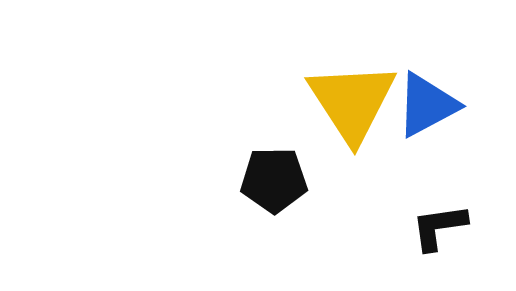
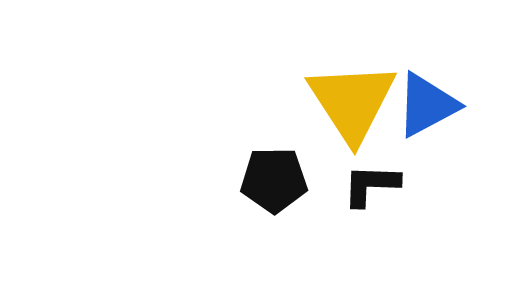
black L-shape: moved 68 px left, 42 px up; rotated 10 degrees clockwise
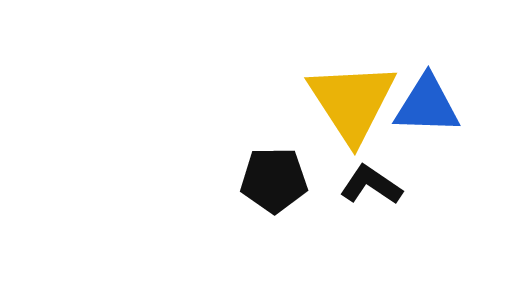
blue triangle: rotated 30 degrees clockwise
black L-shape: rotated 32 degrees clockwise
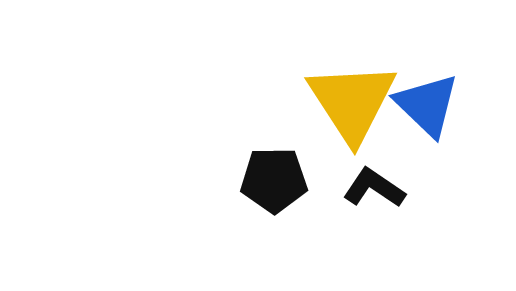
blue triangle: rotated 42 degrees clockwise
black L-shape: moved 3 px right, 3 px down
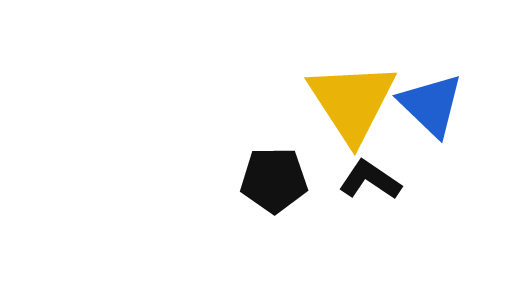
blue triangle: moved 4 px right
black L-shape: moved 4 px left, 8 px up
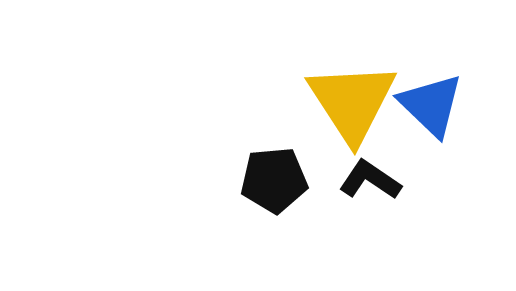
black pentagon: rotated 4 degrees counterclockwise
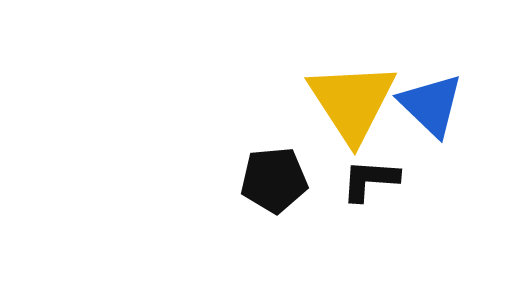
black L-shape: rotated 30 degrees counterclockwise
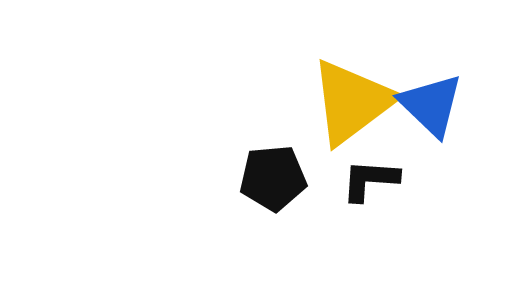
yellow triangle: rotated 26 degrees clockwise
black pentagon: moved 1 px left, 2 px up
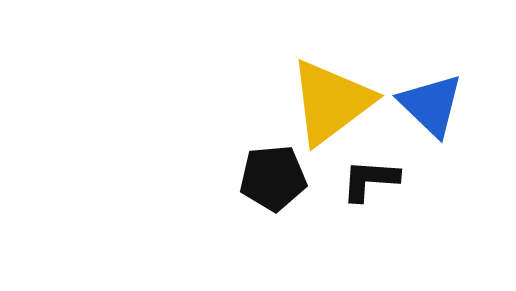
yellow triangle: moved 21 px left
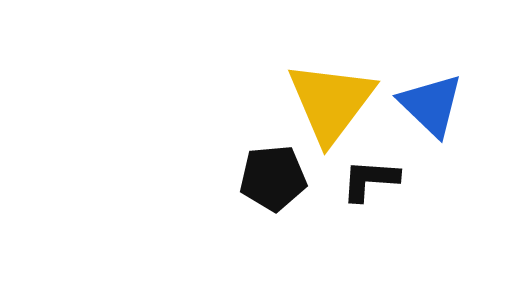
yellow triangle: rotated 16 degrees counterclockwise
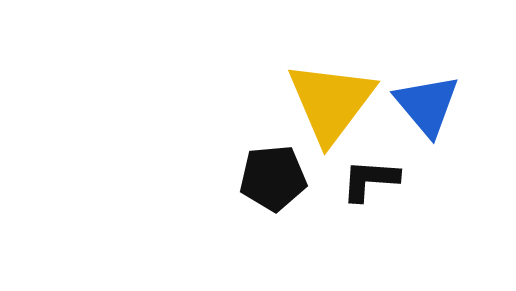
blue triangle: moved 4 px left; rotated 6 degrees clockwise
